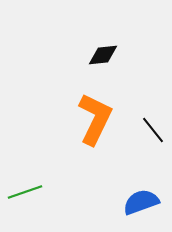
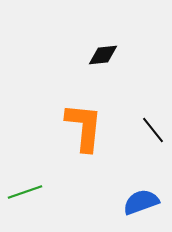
orange L-shape: moved 11 px left, 8 px down; rotated 20 degrees counterclockwise
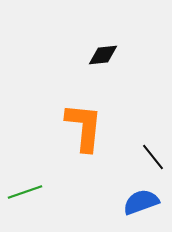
black line: moved 27 px down
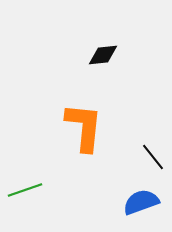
green line: moved 2 px up
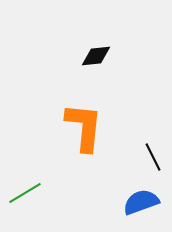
black diamond: moved 7 px left, 1 px down
black line: rotated 12 degrees clockwise
green line: moved 3 px down; rotated 12 degrees counterclockwise
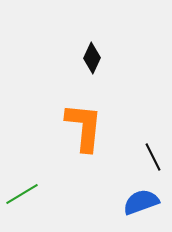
black diamond: moved 4 px left, 2 px down; rotated 60 degrees counterclockwise
green line: moved 3 px left, 1 px down
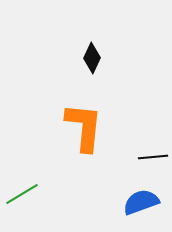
black line: rotated 68 degrees counterclockwise
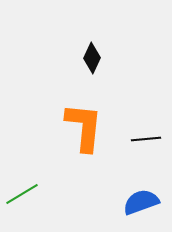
black line: moved 7 px left, 18 px up
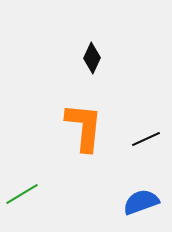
black line: rotated 20 degrees counterclockwise
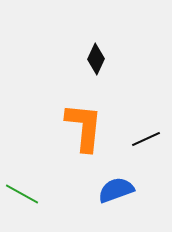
black diamond: moved 4 px right, 1 px down
green line: rotated 60 degrees clockwise
blue semicircle: moved 25 px left, 12 px up
